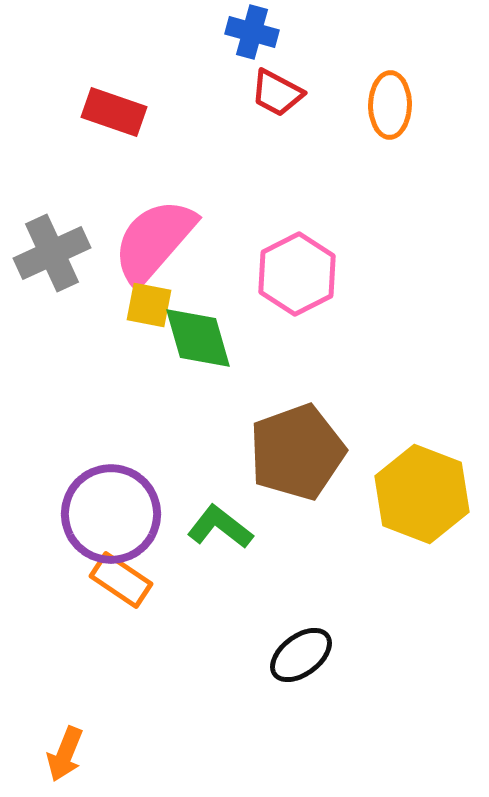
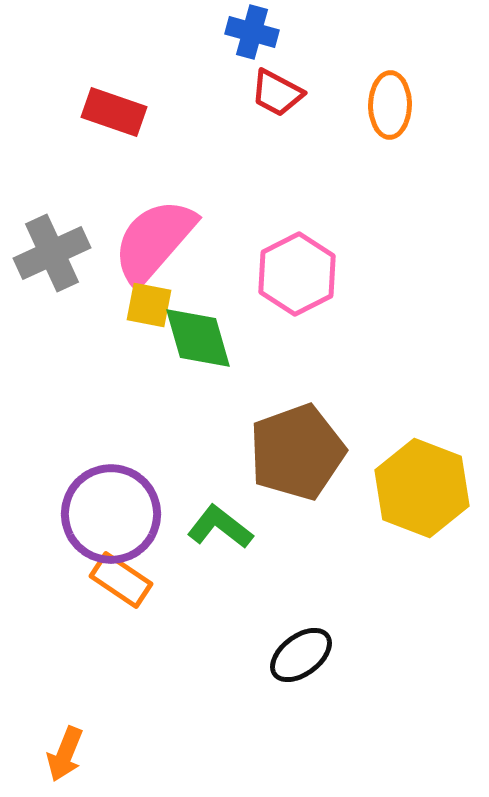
yellow hexagon: moved 6 px up
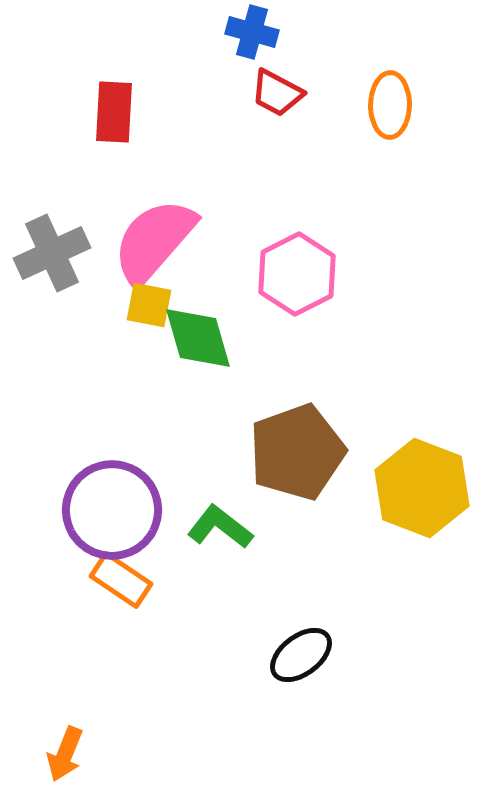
red rectangle: rotated 74 degrees clockwise
purple circle: moved 1 px right, 4 px up
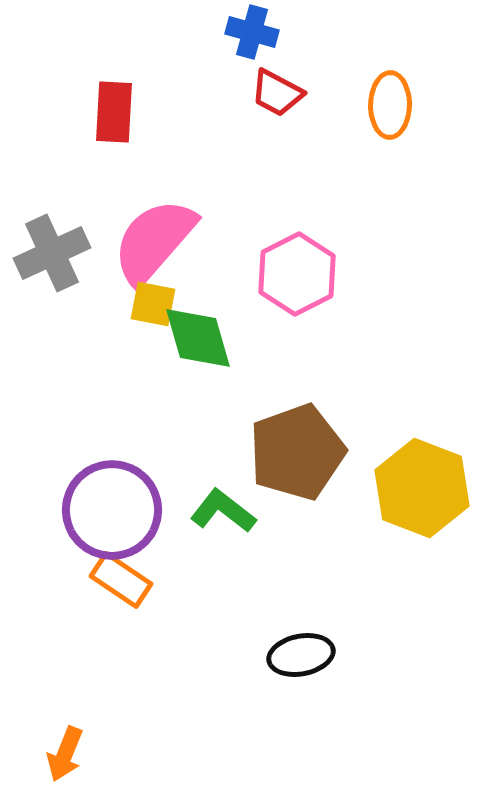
yellow square: moved 4 px right, 1 px up
green L-shape: moved 3 px right, 16 px up
black ellipse: rotated 26 degrees clockwise
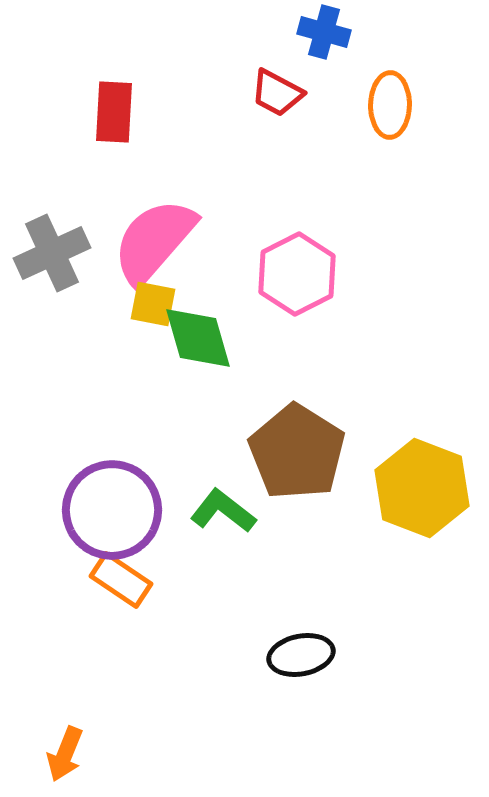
blue cross: moved 72 px right
brown pentagon: rotated 20 degrees counterclockwise
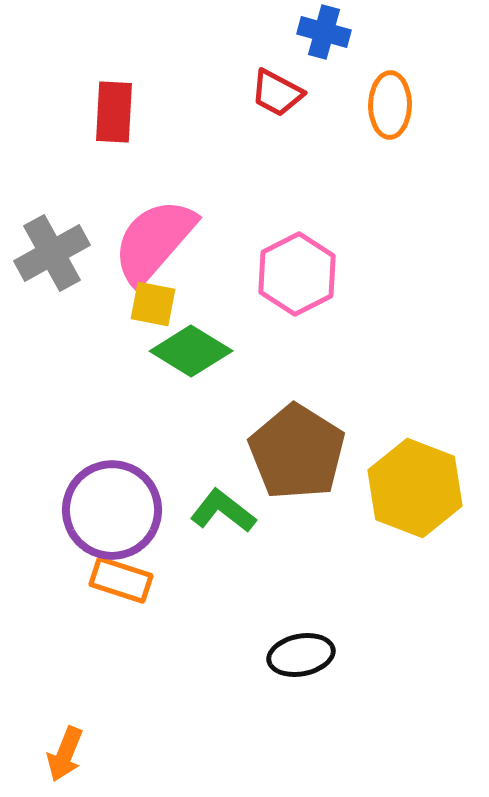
gray cross: rotated 4 degrees counterclockwise
green diamond: moved 7 px left, 13 px down; rotated 42 degrees counterclockwise
yellow hexagon: moved 7 px left
orange rectangle: rotated 16 degrees counterclockwise
